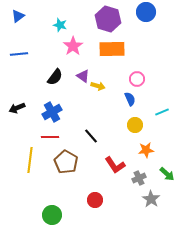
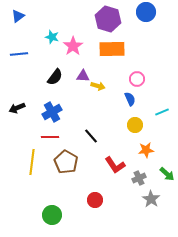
cyan star: moved 8 px left, 12 px down
purple triangle: rotated 32 degrees counterclockwise
yellow line: moved 2 px right, 2 px down
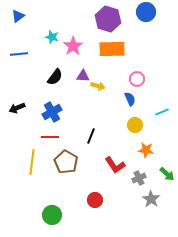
black line: rotated 63 degrees clockwise
orange star: rotated 14 degrees clockwise
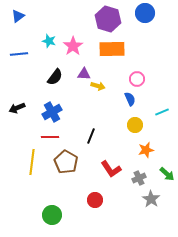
blue circle: moved 1 px left, 1 px down
cyan star: moved 3 px left, 4 px down
purple triangle: moved 1 px right, 2 px up
orange star: rotated 21 degrees counterclockwise
red L-shape: moved 4 px left, 4 px down
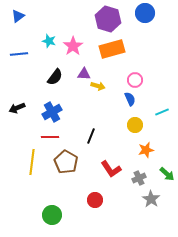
orange rectangle: rotated 15 degrees counterclockwise
pink circle: moved 2 px left, 1 px down
